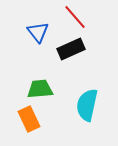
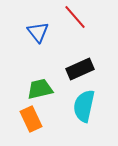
black rectangle: moved 9 px right, 20 px down
green trapezoid: rotated 8 degrees counterclockwise
cyan semicircle: moved 3 px left, 1 px down
orange rectangle: moved 2 px right
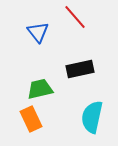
black rectangle: rotated 12 degrees clockwise
cyan semicircle: moved 8 px right, 11 px down
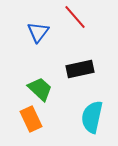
blue triangle: rotated 15 degrees clockwise
green trapezoid: rotated 56 degrees clockwise
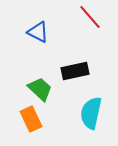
red line: moved 15 px right
blue triangle: rotated 40 degrees counterclockwise
black rectangle: moved 5 px left, 2 px down
cyan semicircle: moved 1 px left, 4 px up
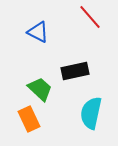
orange rectangle: moved 2 px left
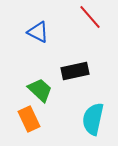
green trapezoid: moved 1 px down
cyan semicircle: moved 2 px right, 6 px down
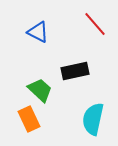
red line: moved 5 px right, 7 px down
